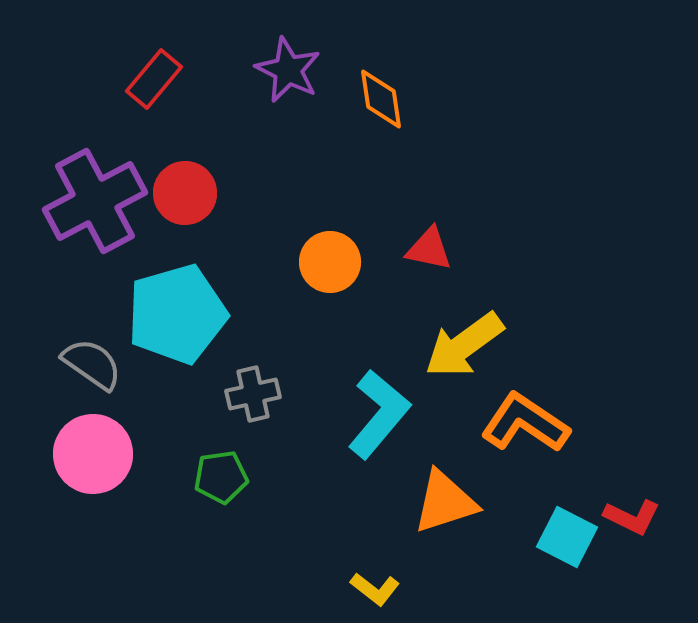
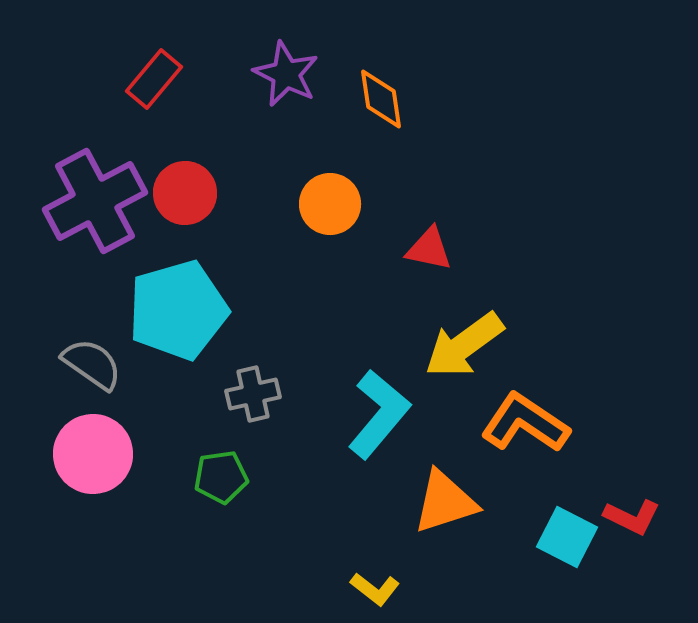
purple star: moved 2 px left, 4 px down
orange circle: moved 58 px up
cyan pentagon: moved 1 px right, 4 px up
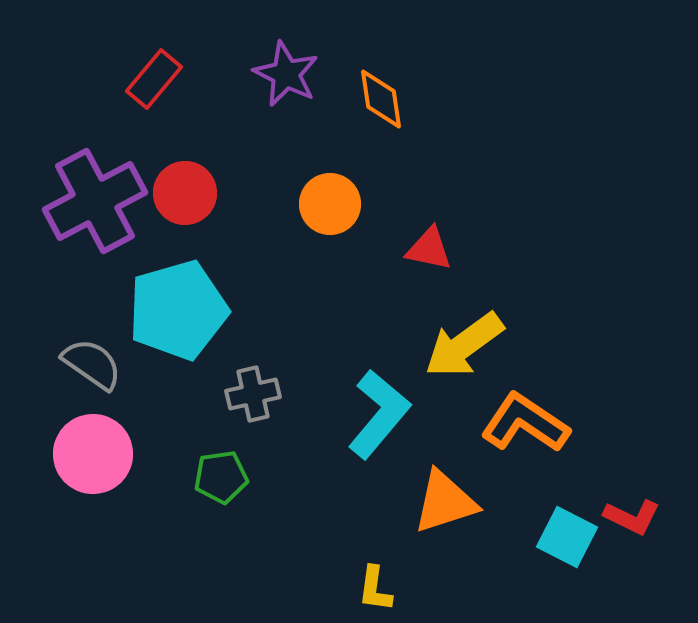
yellow L-shape: rotated 60 degrees clockwise
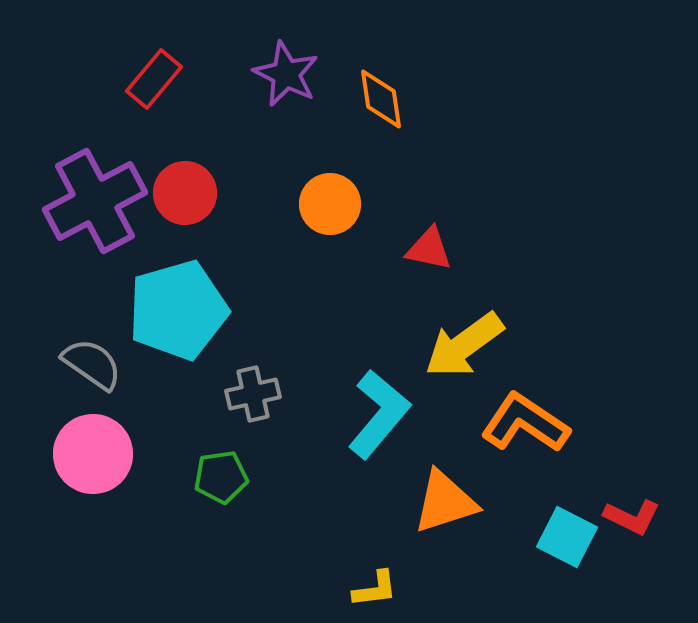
yellow L-shape: rotated 105 degrees counterclockwise
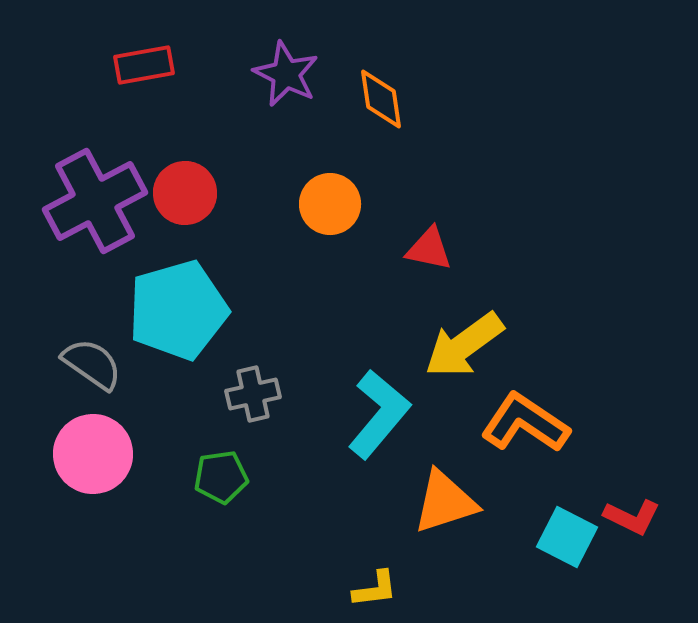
red rectangle: moved 10 px left, 14 px up; rotated 40 degrees clockwise
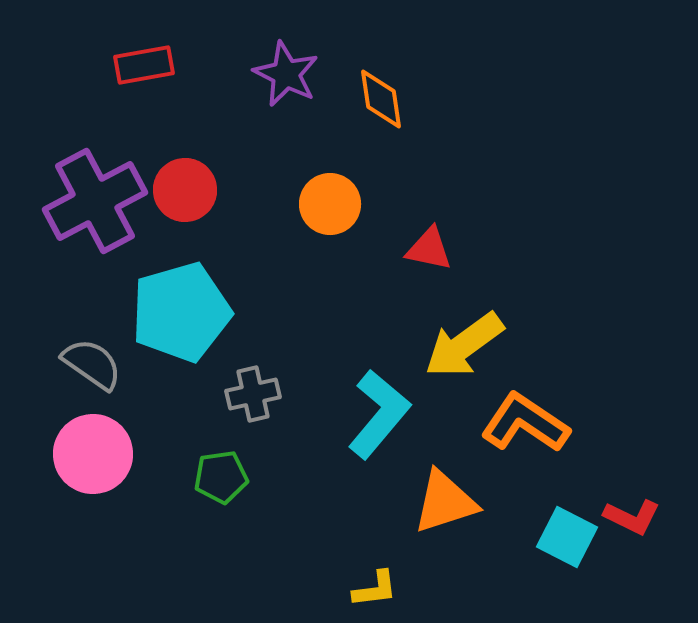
red circle: moved 3 px up
cyan pentagon: moved 3 px right, 2 px down
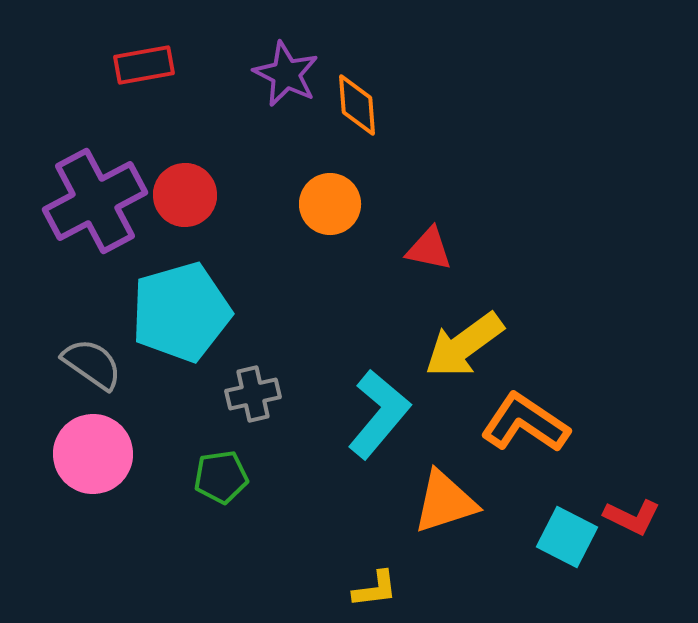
orange diamond: moved 24 px left, 6 px down; rotated 4 degrees clockwise
red circle: moved 5 px down
